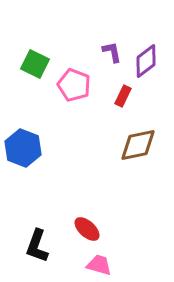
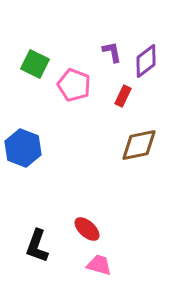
brown diamond: moved 1 px right
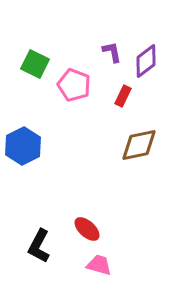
blue hexagon: moved 2 px up; rotated 12 degrees clockwise
black L-shape: moved 2 px right; rotated 8 degrees clockwise
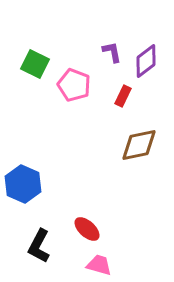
blue hexagon: moved 38 px down; rotated 9 degrees counterclockwise
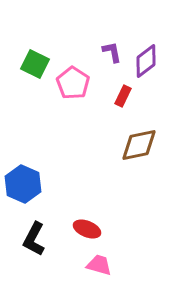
pink pentagon: moved 1 px left, 2 px up; rotated 12 degrees clockwise
red ellipse: rotated 20 degrees counterclockwise
black L-shape: moved 5 px left, 7 px up
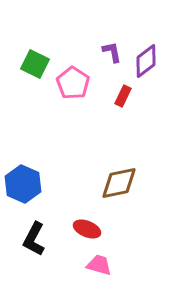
brown diamond: moved 20 px left, 38 px down
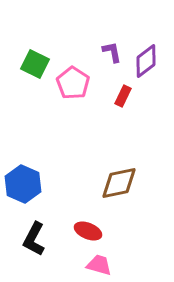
red ellipse: moved 1 px right, 2 px down
